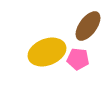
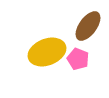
pink pentagon: rotated 15 degrees clockwise
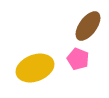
yellow ellipse: moved 12 px left, 16 px down
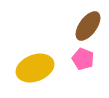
pink pentagon: moved 5 px right
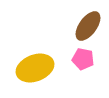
pink pentagon: rotated 10 degrees counterclockwise
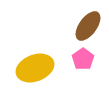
pink pentagon: rotated 25 degrees clockwise
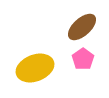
brown ellipse: moved 6 px left, 1 px down; rotated 12 degrees clockwise
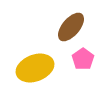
brown ellipse: moved 11 px left; rotated 8 degrees counterclockwise
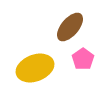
brown ellipse: moved 1 px left
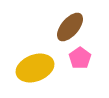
pink pentagon: moved 3 px left, 1 px up
